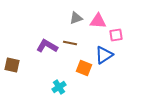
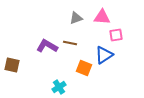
pink triangle: moved 4 px right, 4 px up
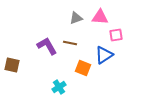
pink triangle: moved 2 px left
purple L-shape: rotated 30 degrees clockwise
orange square: moved 1 px left
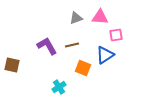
brown line: moved 2 px right, 2 px down; rotated 24 degrees counterclockwise
blue triangle: moved 1 px right
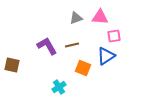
pink square: moved 2 px left, 1 px down
blue triangle: moved 1 px right, 1 px down
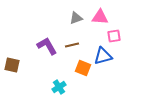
blue triangle: moved 3 px left; rotated 18 degrees clockwise
